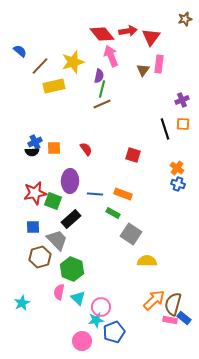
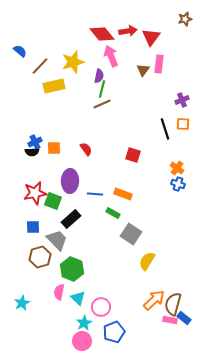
yellow semicircle at (147, 261): rotated 60 degrees counterclockwise
cyan star at (96, 320): moved 12 px left, 3 px down; rotated 21 degrees counterclockwise
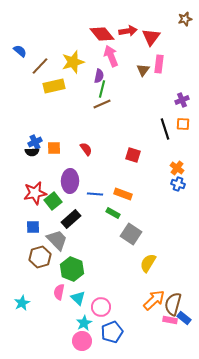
green square at (53, 201): rotated 30 degrees clockwise
yellow semicircle at (147, 261): moved 1 px right, 2 px down
blue pentagon at (114, 332): moved 2 px left
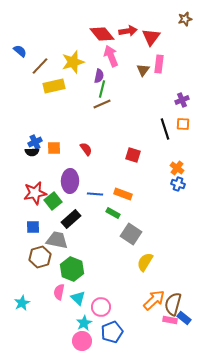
gray trapezoid at (57, 240): rotated 35 degrees counterclockwise
yellow semicircle at (148, 263): moved 3 px left, 1 px up
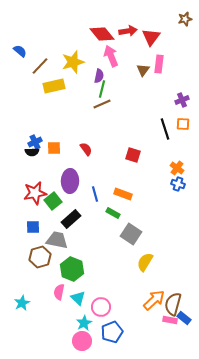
blue line at (95, 194): rotated 70 degrees clockwise
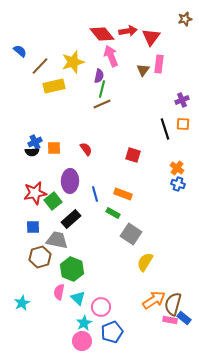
orange arrow at (154, 300): rotated 10 degrees clockwise
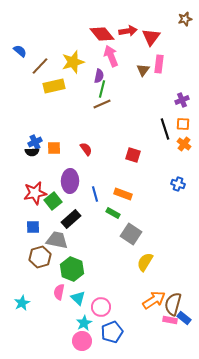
orange cross at (177, 168): moved 7 px right, 24 px up
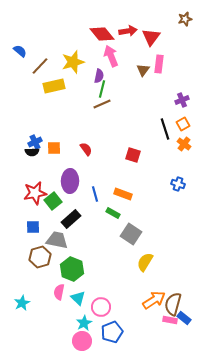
orange square at (183, 124): rotated 32 degrees counterclockwise
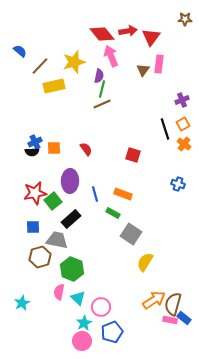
brown star at (185, 19): rotated 16 degrees clockwise
yellow star at (73, 62): moved 1 px right
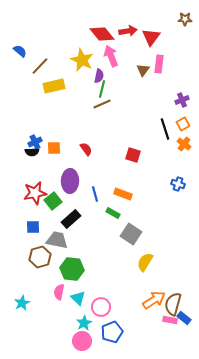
yellow star at (74, 62): moved 8 px right, 2 px up; rotated 30 degrees counterclockwise
green hexagon at (72, 269): rotated 15 degrees counterclockwise
